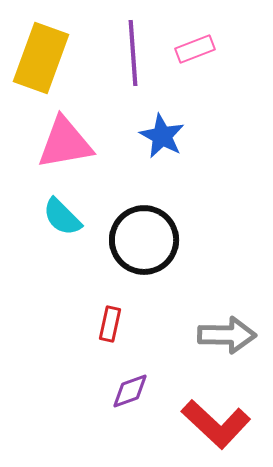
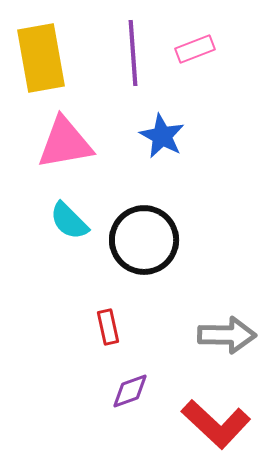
yellow rectangle: rotated 30 degrees counterclockwise
cyan semicircle: moved 7 px right, 4 px down
red rectangle: moved 2 px left, 3 px down; rotated 24 degrees counterclockwise
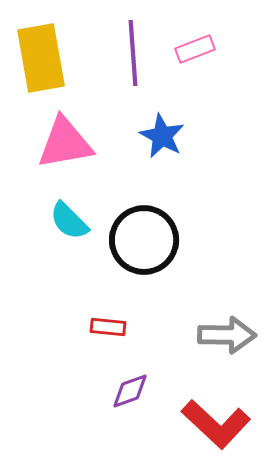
red rectangle: rotated 72 degrees counterclockwise
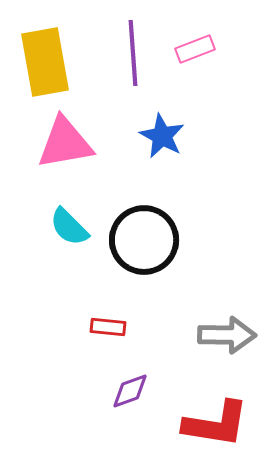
yellow rectangle: moved 4 px right, 4 px down
cyan semicircle: moved 6 px down
red L-shape: rotated 34 degrees counterclockwise
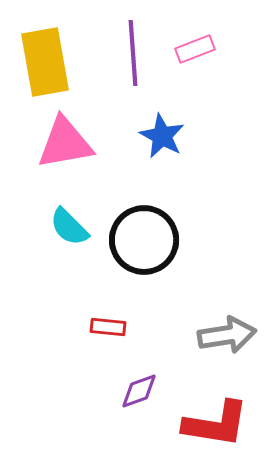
gray arrow: rotated 10 degrees counterclockwise
purple diamond: moved 9 px right
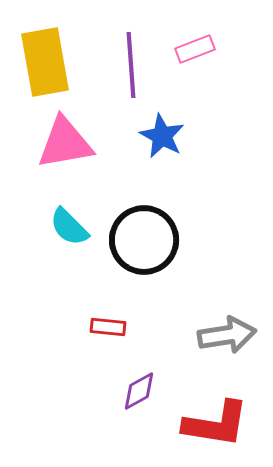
purple line: moved 2 px left, 12 px down
purple diamond: rotated 9 degrees counterclockwise
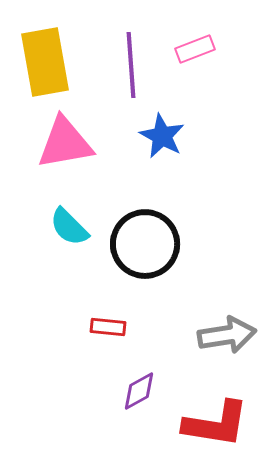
black circle: moved 1 px right, 4 px down
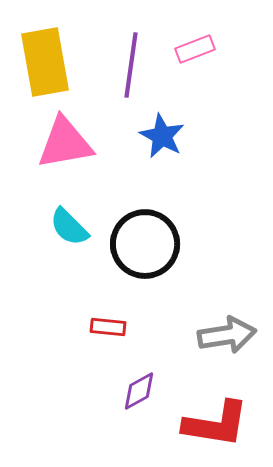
purple line: rotated 12 degrees clockwise
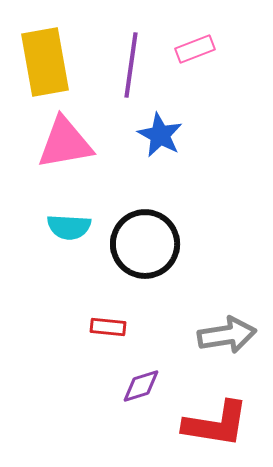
blue star: moved 2 px left, 1 px up
cyan semicircle: rotated 42 degrees counterclockwise
purple diamond: moved 2 px right, 5 px up; rotated 12 degrees clockwise
